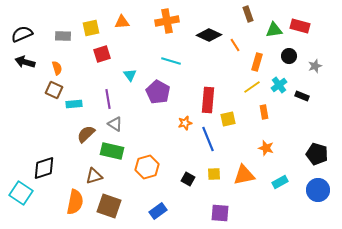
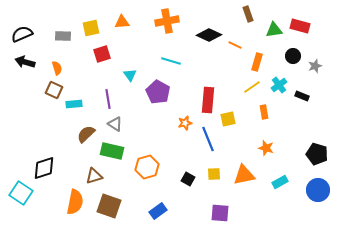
orange line at (235, 45): rotated 32 degrees counterclockwise
black circle at (289, 56): moved 4 px right
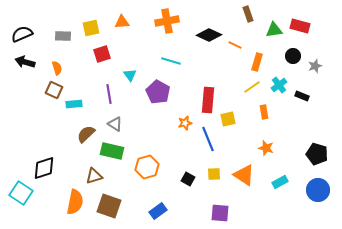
purple line at (108, 99): moved 1 px right, 5 px up
orange triangle at (244, 175): rotated 45 degrees clockwise
